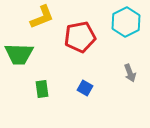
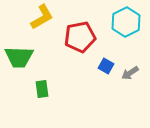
yellow L-shape: rotated 8 degrees counterclockwise
green trapezoid: moved 3 px down
gray arrow: rotated 78 degrees clockwise
blue square: moved 21 px right, 22 px up
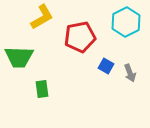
gray arrow: rotated 78 degrees counterclockwise
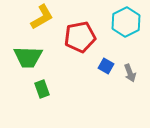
green trapezoid: moved 9 px right
green rectangle: rotated 12 degrees counterclockwise
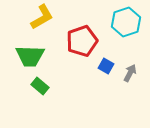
cyan hexagon: rotated 8 degrees clockwise
red pentagon: moved 2 px right, 4 px down; rotated 8 degrees counterclockwise
green trapezoid: moved 2 px right, 1 px up
gray arrow: rotated 132 degrees counterclockwise
green rectangle: moved 2 px left, 3 px up; rotated 30 degrees counterclockwise
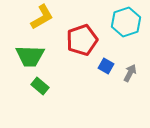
red pentagon: moved 1 px up
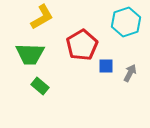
red pentagon: moved 5 px down; rotated 12 degrees counterclockwise
green trapezoid: moved 2 px up
blue square: rotated 28 degrees counterclockwise
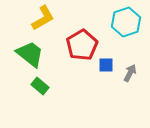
yellow L-shape: moved 1 px right, 1 px down
green trapezoid: rotated 144 degrees counterclockwise
blue square: moved 1 px up
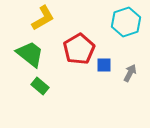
red pentagon: moved 3 px left, 4 px down
blue square: moved 2 px left
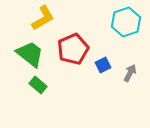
red pentagon: moved 6 px left; rotated 8 degrees clockwise
blue square: moved 1 px left; rotated 28 degrees counterclockwise
green rectangle: moved 2 px left, 1 px up
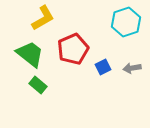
blue square: moved 2 px down
gray arrow: moved 2 px right, 5 px up; rotated 126 degrees counterclockwise
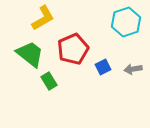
gray arrow: moved 1 px right, 1 px down
green rectangle: moved 11 px right, 4 px up; rotated 18 degrees clockwise
